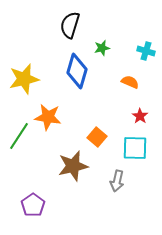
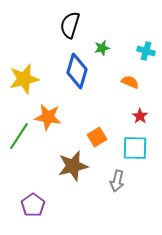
orange square: rotated 18 degrees clockwise
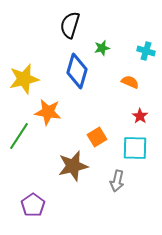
orange star: moved 5 px up
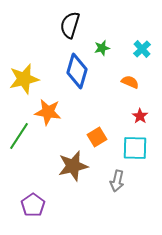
cyan cross: moved 4 px left, 2 px up; rotated 30 degrees clockwise
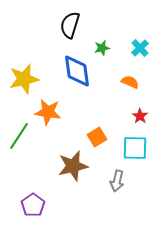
cyan cross: moved 2 px left, 1 px up
blue diamond: rotated 24 degrees counterclockwise
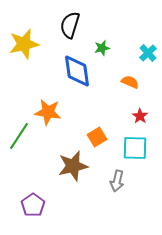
cyan cross: moved 8 px right, 5 px down
yellow star: moved 35 px up
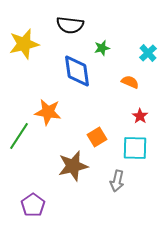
black semicircle: rotated 100 degrees counterclockwise
